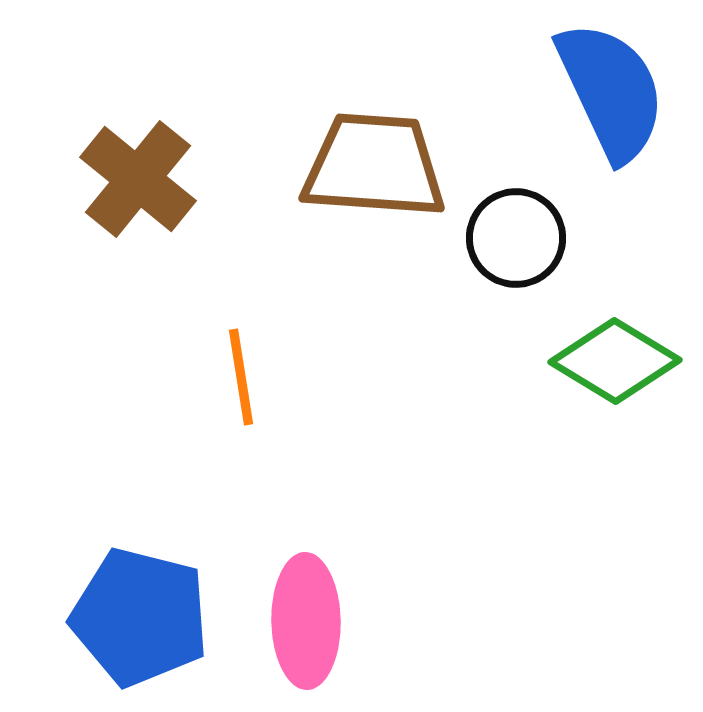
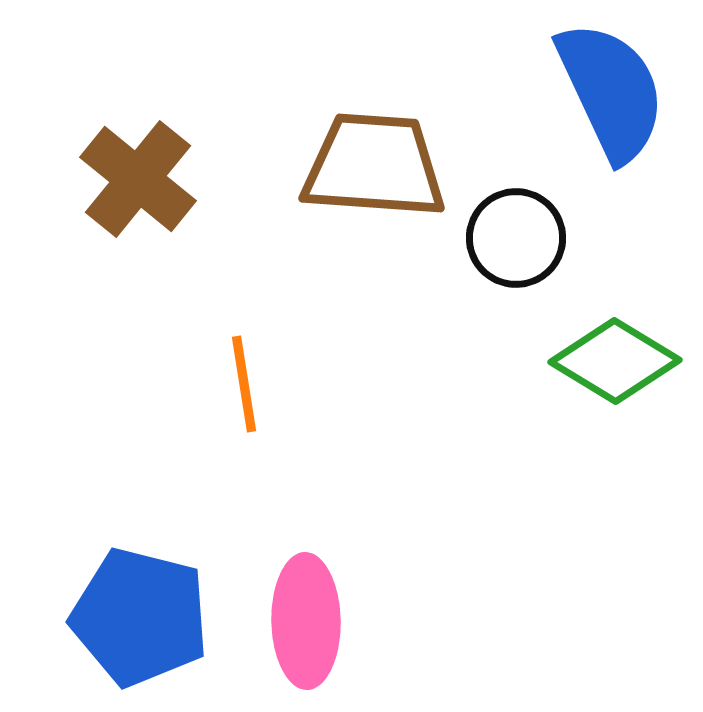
orange line: moved 3 px right, 7 px down
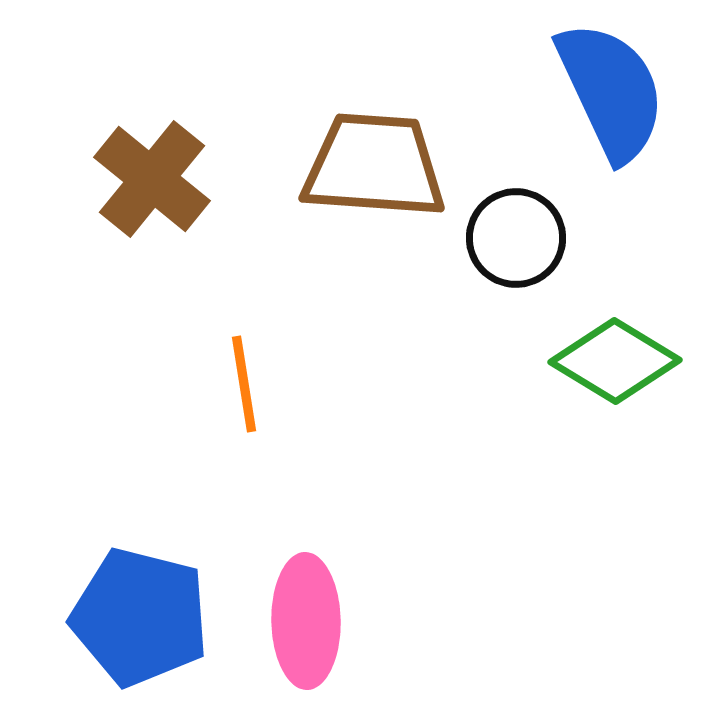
brown cross: moved 14 px right
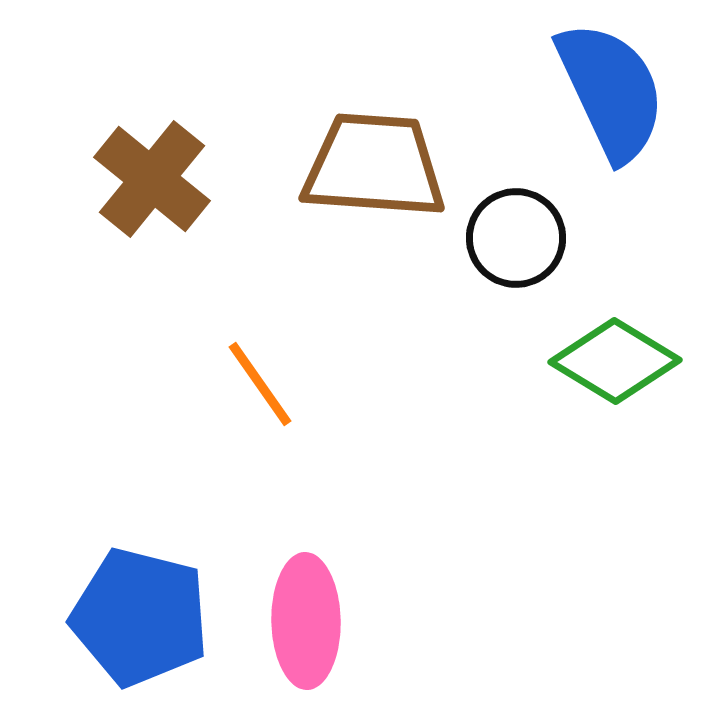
orange line: moved 16 px right; rotated 26 degrees counterclockwise
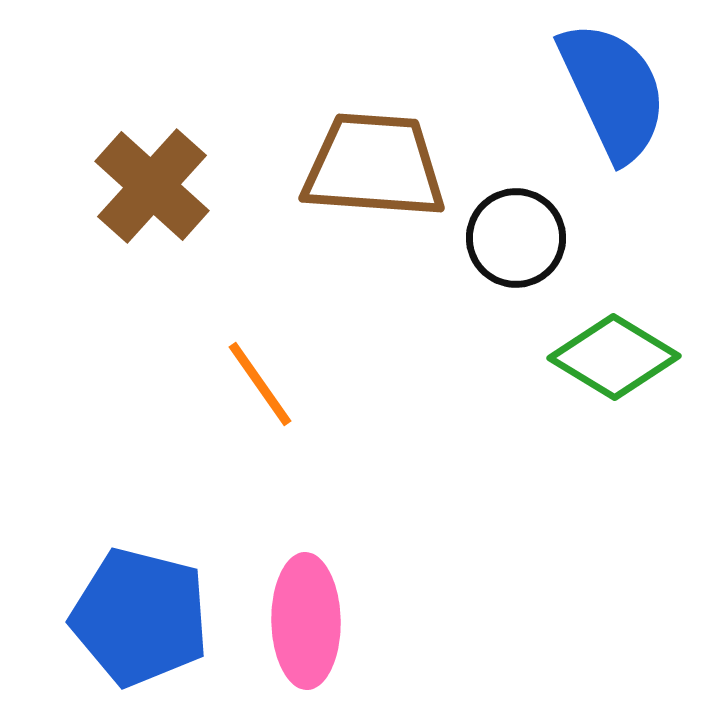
blue semicircle: moved 2 px right
brown cross: moved 7 px down; rotated 3 degrees clockwise
green diamond: moved 1 px left, 4 px up
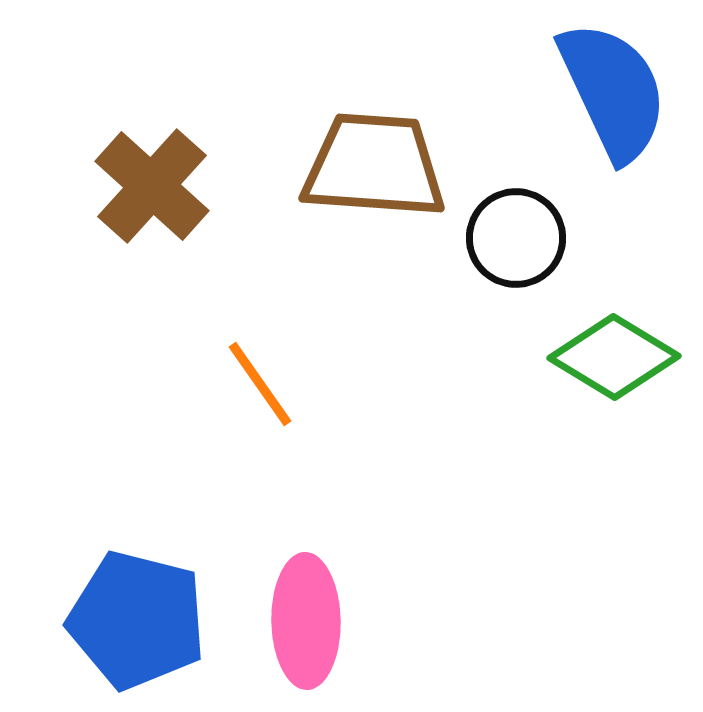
blue pentagon: moved 3 px left, 3 px down
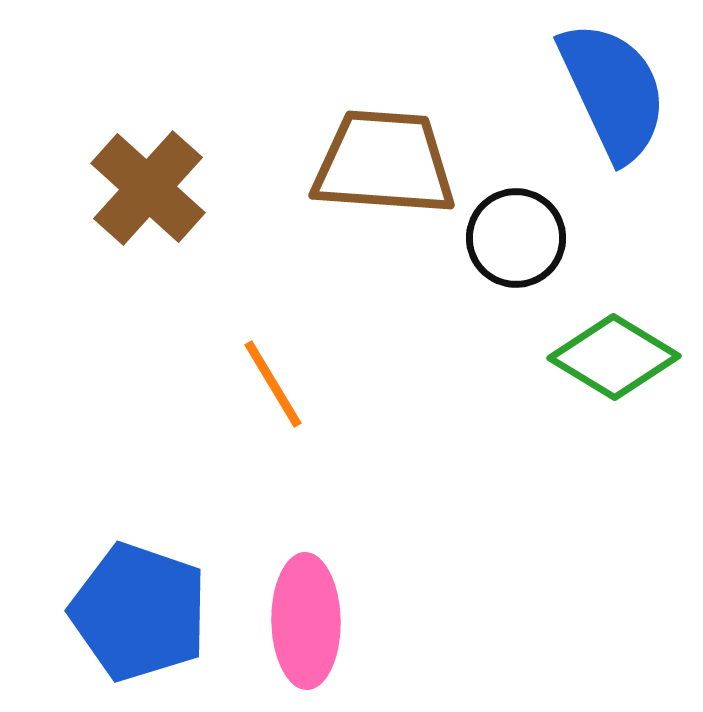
brown trapezoid: moved 10 px right, 3 px up
brown cross: moved 4 px left, 2 px down
orange line: moved 13 px right; rotated 4 degrees clockwise
blue pentagon: moved 2 px right, 8 px up; rotated 5 degrees clockwise
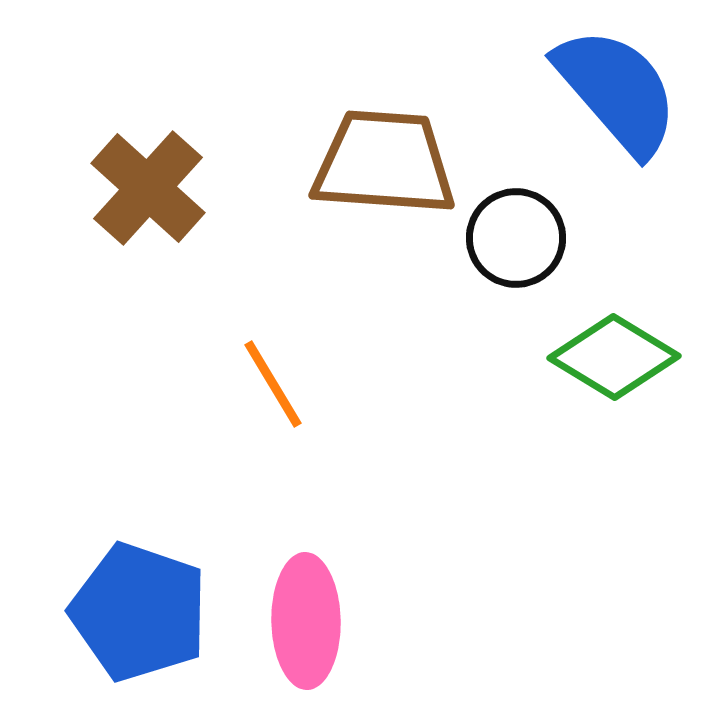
blue semicircle: moved 4 px right; rotated 16 degrees counterclockwise
